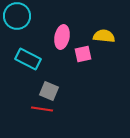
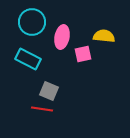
cyan circle: moved 15 px right, 6 px down
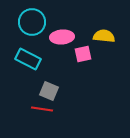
pink ellipse: rotated 75 degrees clockwise
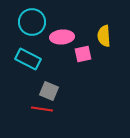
yellow semicircle: rotated 100 degrees counterclockwise
